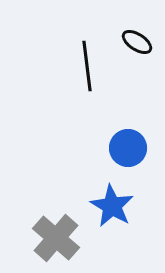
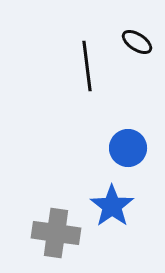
blue star: rotated 6 degrees clockwise
gray cross: moved 5 px up; rotated 33 degrees counterclockwise
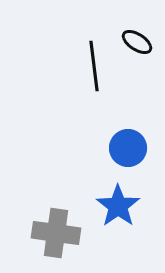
black line: moved 7 px right
blue star: moved 6 px right
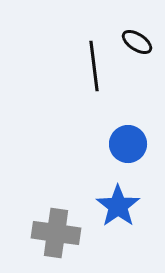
blue circle: moved 4 px up
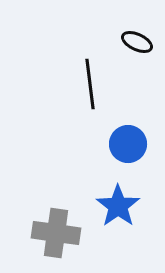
black ellipse: rotated 8 degrees counterclockwise
black line: moved 4 px left, 18 px down
